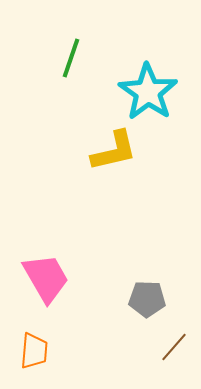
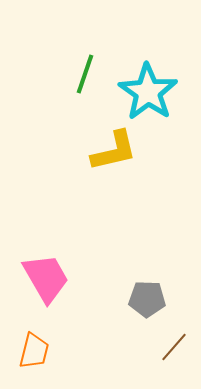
green line: moved 14 px right, 16 px down
orange trapezoid: rotated 9 degrees clockwise
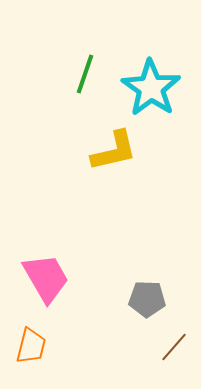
cyan star: moved 3 px right, 4 px up
orange trapezoid: moved 3 px left, 5 px up
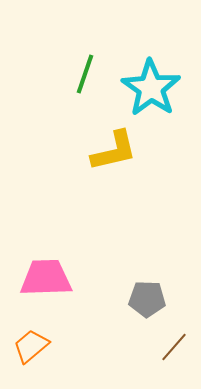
pink trapezoid: rotated 62 degrees counterclockwise
orange trapezoid: rotated 144 degrees counterclockwise
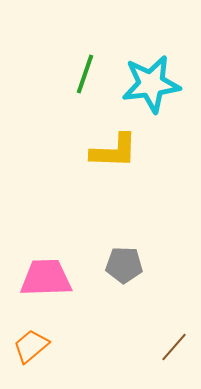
cyan star: moved 4 px up; rotated 30 degrees clockwise
yellow L-shape: rotated 15 degrees clockwise
gray pentagon: moved 23 px left, 34 px up
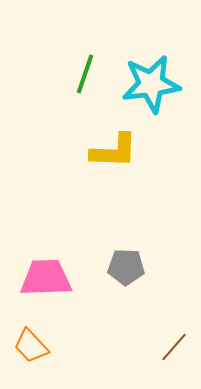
gray pentagon: moved 2 px right, 2 px down
orange trapezoid: rotated 93 degrees counterclockwise
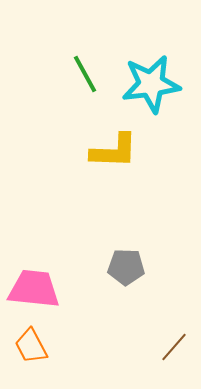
green line: rotated 48 degrees counterclockwise
pink trapezoid: moved 12 px left, 11 px down; rotated 8 degrees clockwise
orange trapezoid: rotated 15 degrees clockwise
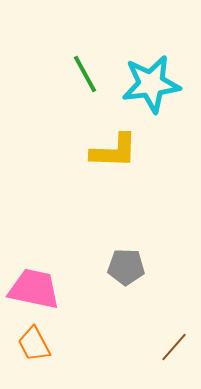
pink trapezoid: rotated 6 degrees clockwise
orange trapezoid: moved 3 px right, 2 px up
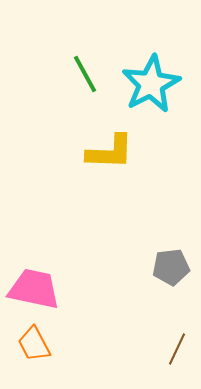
cyan star: rotated 20 degrees counterclockwise
yellow L-shape: moved 4 px left, 1 px down
gray pentagon: moved 45 px right; rotated 9 degrees counterclockwise
brown line: moved 3 px right, 2 px down; rotated 16 degrees counterclockwise
